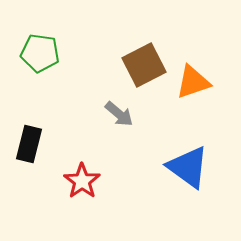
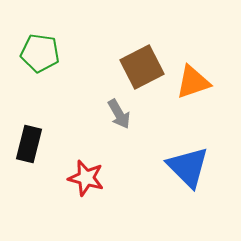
brown square: moved 2 px left, 2 px down
gray arrow: rotated 20 degrees clockwise
blue triangle: rotated 9 degrees clockwise
red star: moved 4 px right, 3 px up; rotated 21 degrees counterclockwise
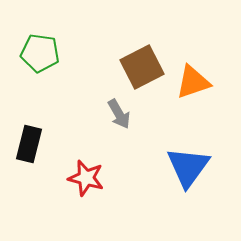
blue triangle: rotated 21 degrees clockwise
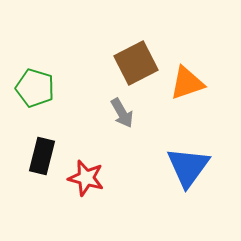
green pentagon: moved 5 px left, 35 px down; rotated 9 degrees clockwise
brown square: moved 6 px left, 4 px up
orange triangle: moved 6 px left, 1 px down
gray arrow: moved 3 px right, 1 px up
black rectangle: moved 13 px right, 12 px down
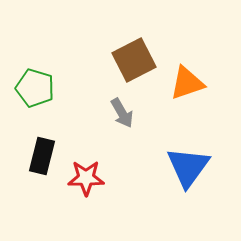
brown square: moved 2 px left, 3 px up
red star: rotated 15 degrees counterclockwise
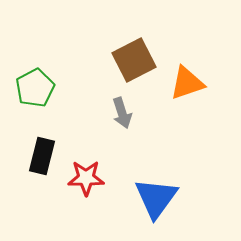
green pentagon: rotated 27 degrees clockwise
gray arrow: rotated 12 degrees clockwise
blue triangle: moved 32 px left, 31 px down
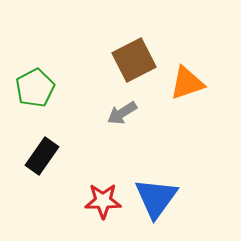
gray arrow: rotated 76 degrees clockwise
black rectangle: rotated 21 degrees clockwise
red star: moved 17 px right, 23 px down
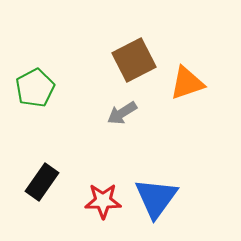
black rectangle: moved 26 px down
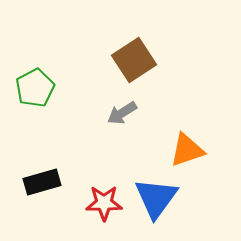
brown square: rotated 6 degrees counterclockwise
orange triangle: moved 67 px down
black rectangle: rotated 39 degrees clockwise
red star: moved 1 px right, 2 px down
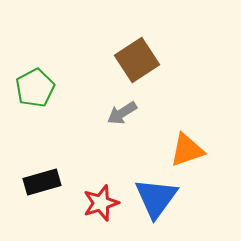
brown square: moved 3 px right
red star: moved 3 px left; rotated 18 degrees counterclockwise
